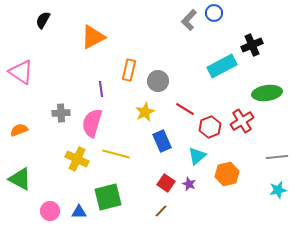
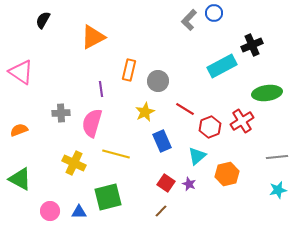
yellow cross: moved 3 px left, 4 px down
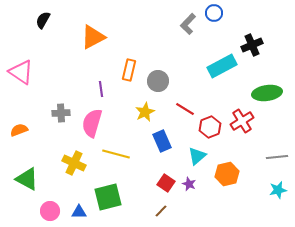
gray L-shape: moved 1 px left, 4 px down
green triangle: moved 7 px right
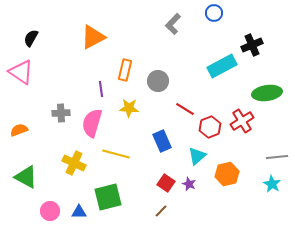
black semicircle: moved 12 px left, 18 px down
gray L-shape: moved 15 px left
orange rectangle: moved 4 px left
yellow star: moved 16 px left, 4 px up; rotated 30 degrees clockwise
green triangle: moved 1 px left, 2 px up
cyan star: moved 6 px left, 6 px up; rotated 30 degrees counterclockwise
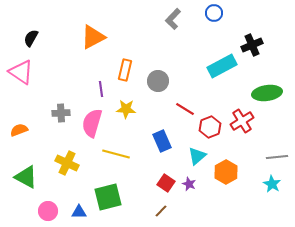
gray L-shape: moved 5 px up
yellow star: moved 3 px left, 1 px down
yellow cross: moved 7 px left
orange hexagon: moved 1 px left, 2 px up; rotated 15 degrees counterclockwise
pink circle: moved 2 px left
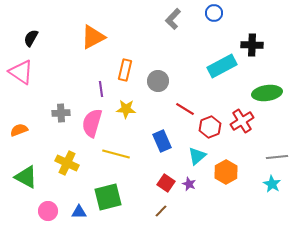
black cross: rotated 25 degrees clockwise
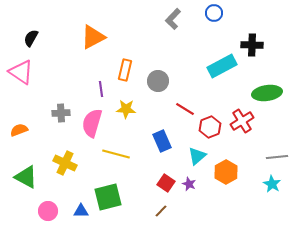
yellow cross: moved 2 px left
blue triangle: moved 2 px right, 1 px up
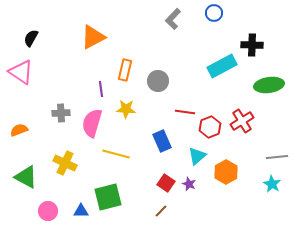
green ellipse: moved 2 px right, 8 px up
red line: moved 3 px down; rotated 24 degrees counterclockwise
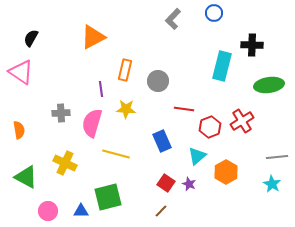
cyan rectangle: rotated 48 degrees counterclockwise
red line: moved 1 px left, 3 px up
orange semicircle: rotated 102 degrees clockwise
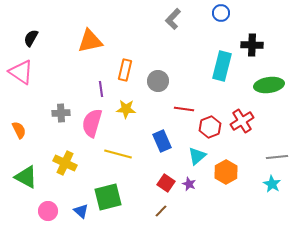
blue circle: moved 7 px right
orange triangle: moved 3 px left, 4 px down; rotated 16 degrees clockwise
orange semicircle: rotated 18 degrees counterclockwise
yellow line: moved 2 px right
blue triangle: rotated 42 degrees clockwise
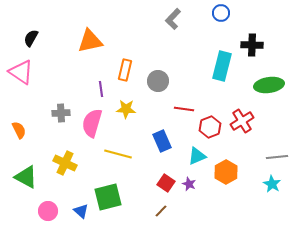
cyan triangle: rotated 18 degrees clockwise
